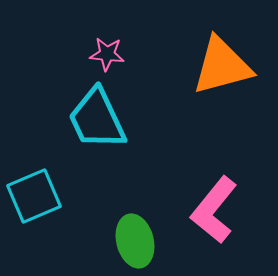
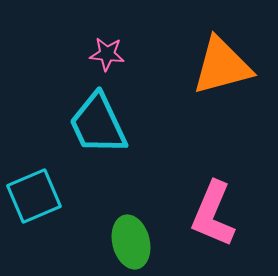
cyan trapezoid: moved 1 px right, 5 px down
pink L-shape: moved 1 px left, 4 px down; rotated 16 degrees counterclockwise
green ellipse: moved 4 px left, 1 px down
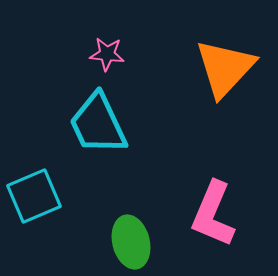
orange triangle: moved 3 px right, 2 px down; rotated 32 degrees counterclockwise
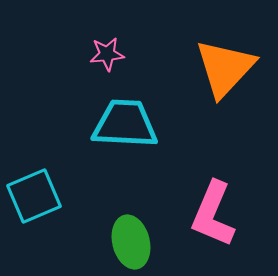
pink star: rotated 12 degrees counterclockwise
cyan trapezoid: moved 27 px right; rotated 118 degrees clockwise
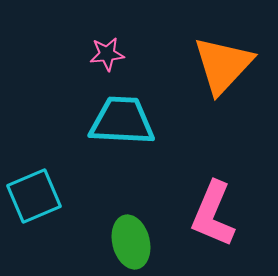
orange triangle: moved 2 px left, 3 px up
cyan trapezoid: moved 3 px left, 3 px up
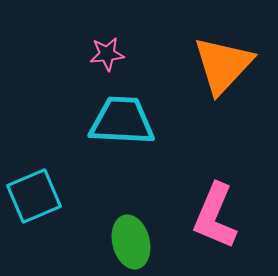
pink L-shape: moved 2 px right, 2 px down
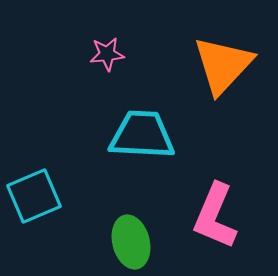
cyan trapezoid: moved 20 px right, 14 px down
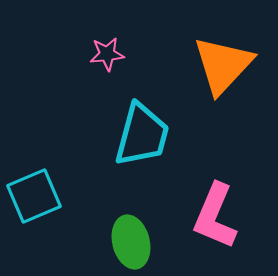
cyan trapezoid: rotated 102 degrees clockwise
